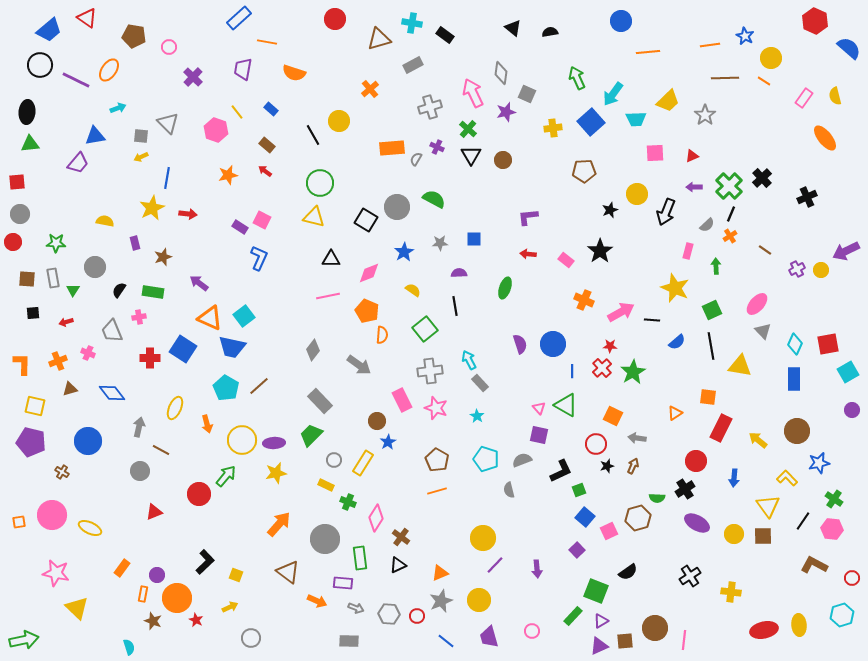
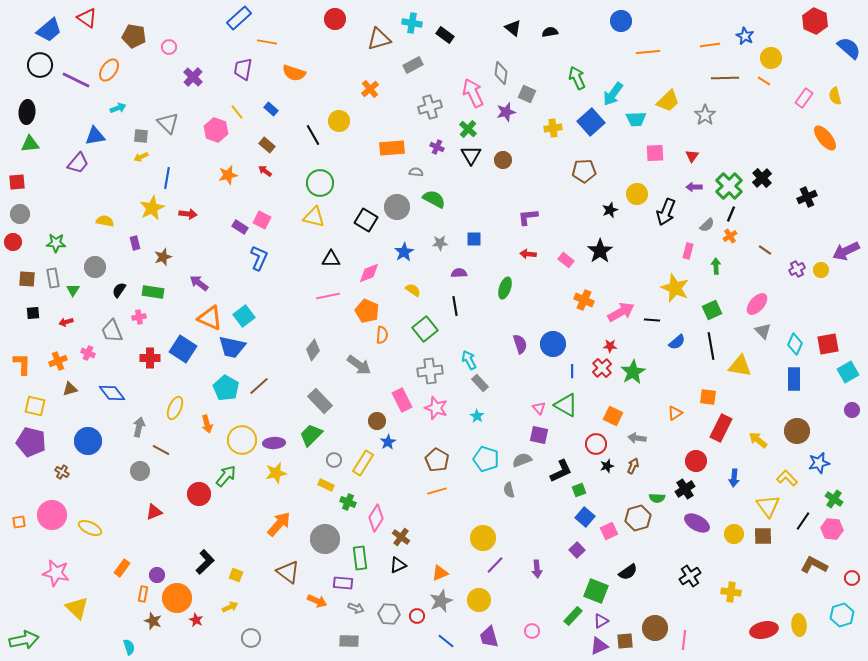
red triangle at (692, 156): rotated 32 degrees counterclockwise
gray semicircle at (416, 159): moved 13 px down; rotated 64 degrees clockwise
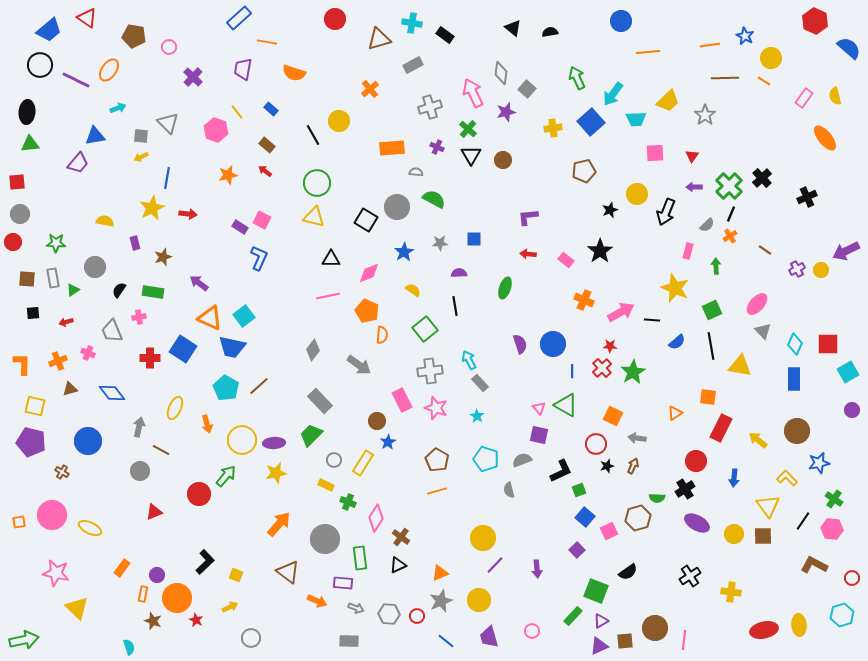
gray square at (527, 94): moved 5 px up; rotated 18 degrees clockwise
brown pentagon at (584, 171): rotated 10 degrees counterclockwise
green circle at (320, 183): moved 3 px left
green triangle at (73, 290): rotated 24 degrees clockwise
red square at (828, 344): rotated 10 degrees clockwise
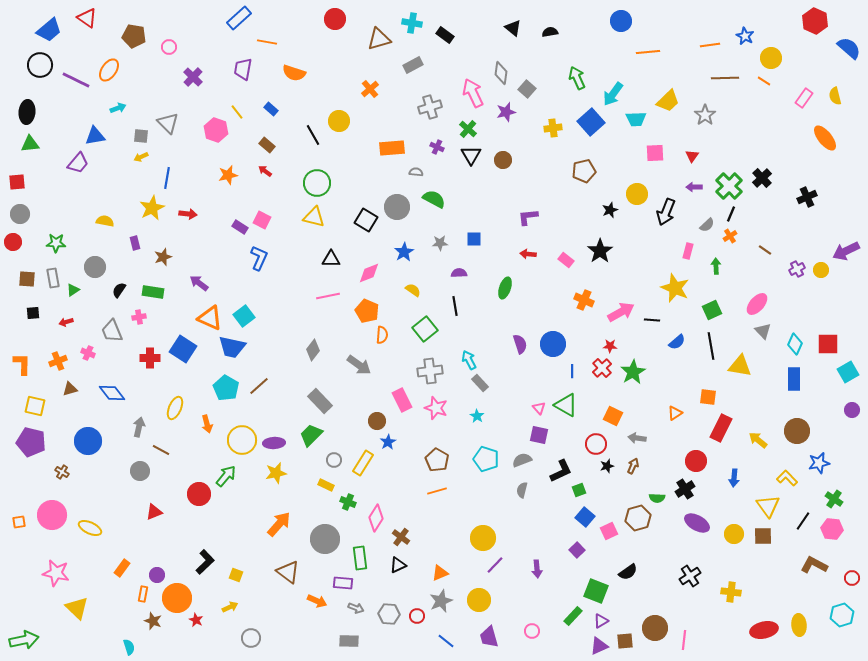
gray semicircle at (509, 490): moved 13 px right; rotated 28 degrees clockwise
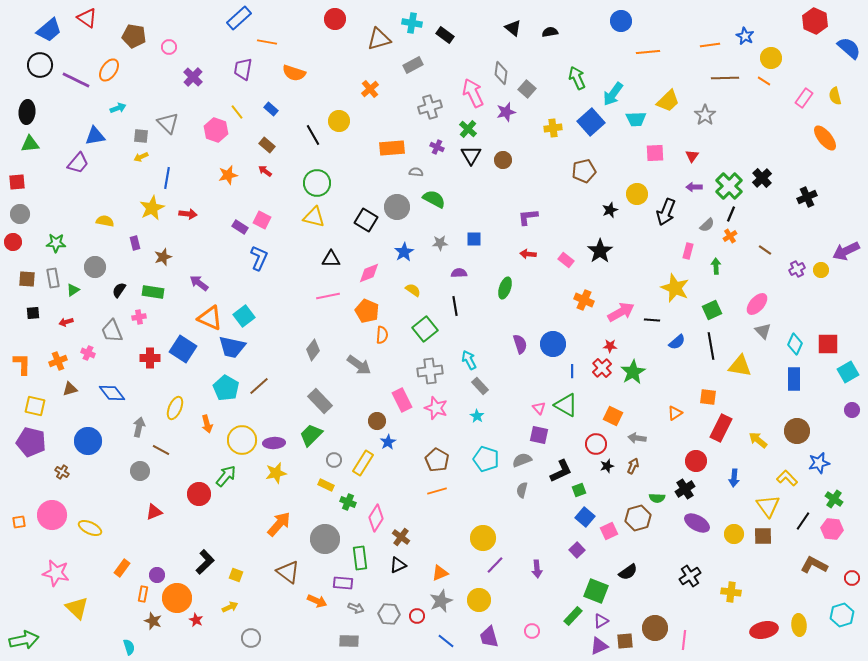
gray rectangle at (480, 383): moved 3 px down
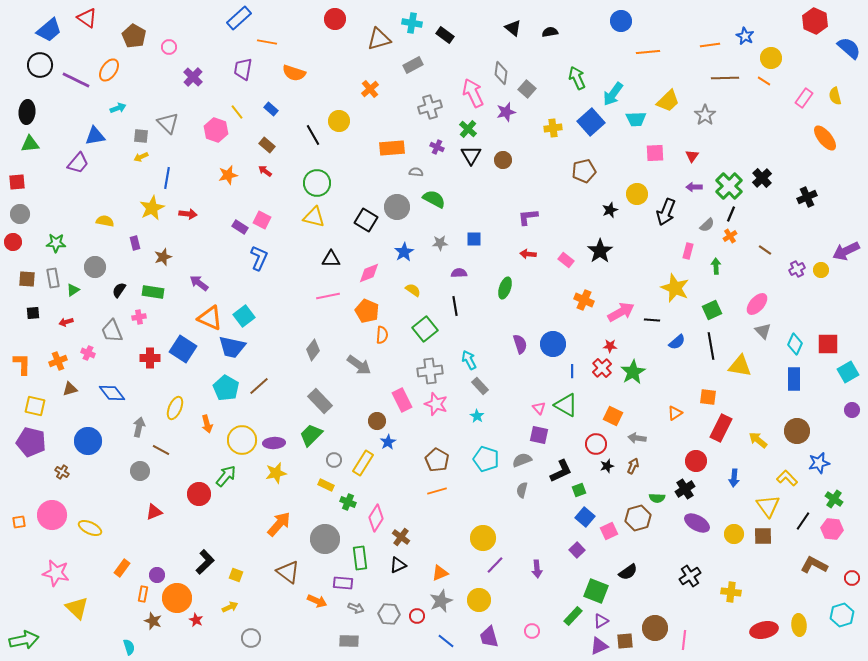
brown pentagon at (134, 36): rotated 20 degrees clockwise
pink star at (436, 408): moved 4 px up
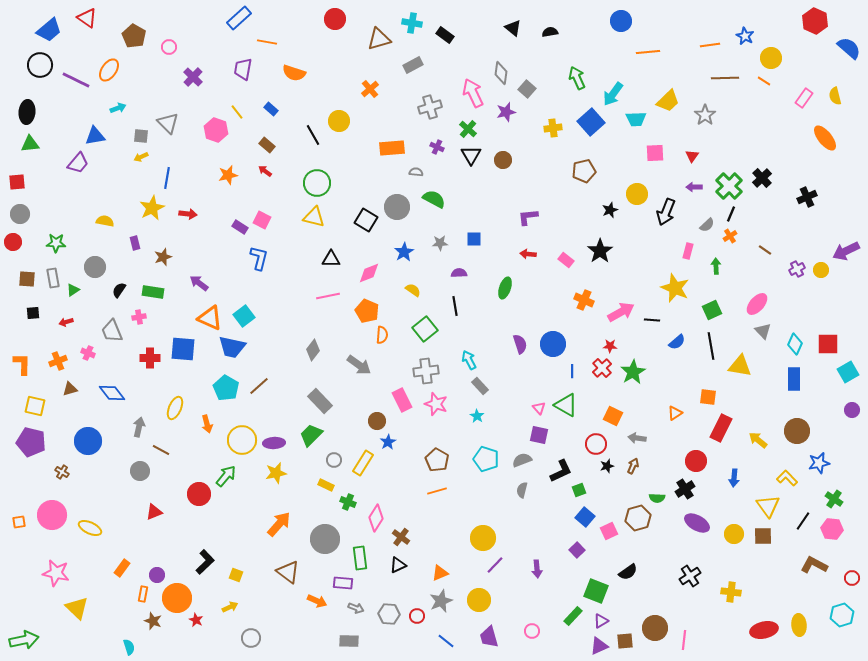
blue L-shape at (259, 258): rotated 10 degrees counterclockwise
blue square at (183, 349): rotated 28 degrees counterclockwise
gray cross at (430, 371): moved 4 px left
